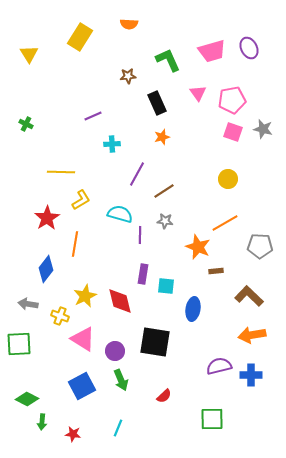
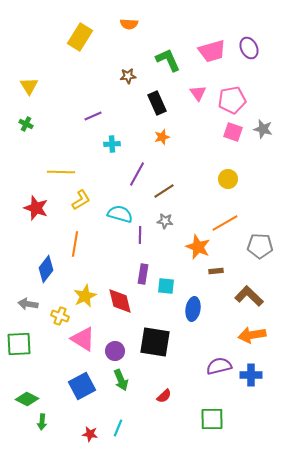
yellow triangle at (29, 54): moved 32 px down
red star at (47, 218): moved 11 px left, 10 px up; rotated 20 degrees counterclockwise
red star at (73, 434): moved 17 px right
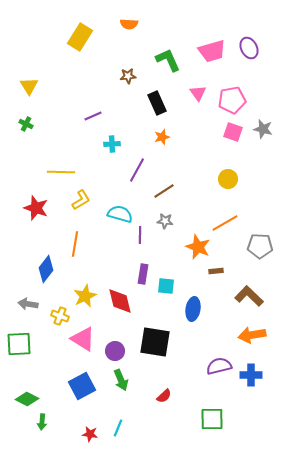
purple line at (137, 174): moved 4 px up
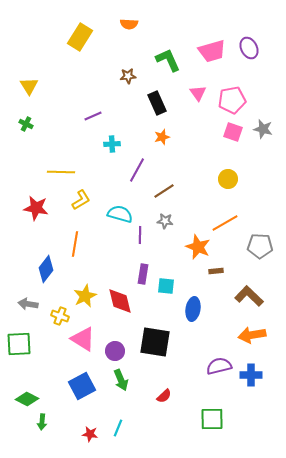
red star at (36, 208): rotated 10 degrees counterclockwise
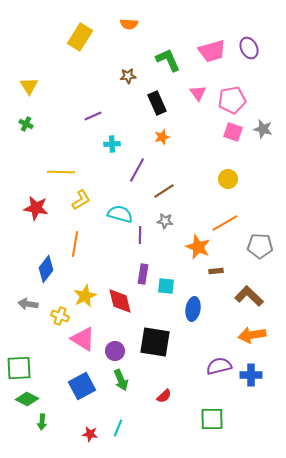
green square at (19, 344): moved 24 px down
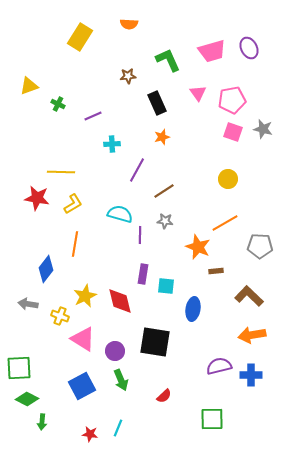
yellow triangle at (29, 86): rotated 42 degrees clockwise
green cross at (26, 124): moved 32 px right, 20 px up
yellow L-shape at (81, 200): moved 8 px left, 4 px down
red star at (36, 208): moved 1 px right, 10 px up
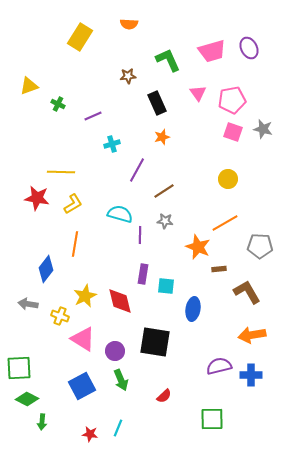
cyan cross at (112, 144): rotated 14 degrees counterclockwise
brown rectangle at (216, 271): moved 3 px right, 2 px up
brown L-shape at (249, 296): moved 2 px left, 4 px up; rotated 16 degrees clockwise
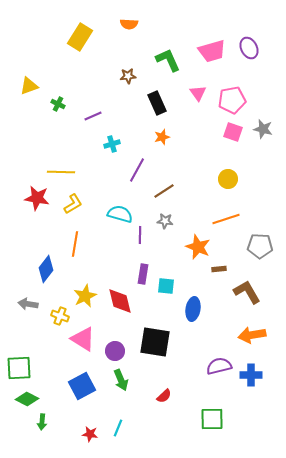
orange line at (225, 223): moved 1 px right, 4 px up; rotated 12 degrees clockwise
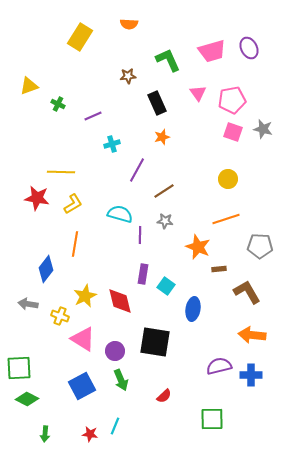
cyan square at (166, 286): rotated 30 degrees clockwise
orange arrow at (252, 335): rotated 16 degrees clockwise
green arrow at (42, 422): moved 3 px right, 12 px down
cyan line at (118, 428): moved 3 px left, 2 px up
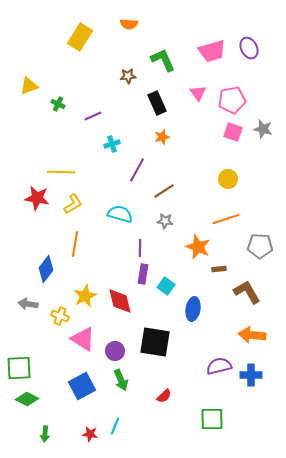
green L-shape at (168, 60): moved 5 px left
purple line at (140, 235): moved 13 px down
